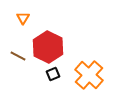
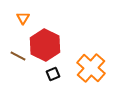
red hexagon: moved 3 px left, 2 px up
orange cross: moved 2 px right, 7 px up
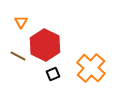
orange triangle: moved 2 px left, 4 px down
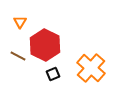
orange triangle: moved 1 px left
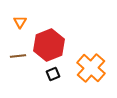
red hexagon: moved 4 px right; rotated 12 degrees clockwise
brown line: rotated 35 degrees counterclockwise
